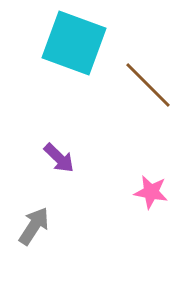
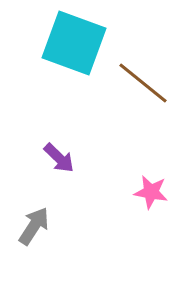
brown line: moved 5 px left, 2 px up; rotated 6 degrees counterclockwise
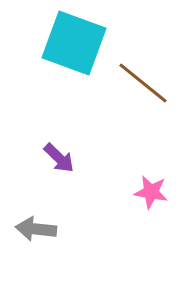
gray arrow: moved 2 px right, 3 px down; rotated 117 degrees counterclockwise
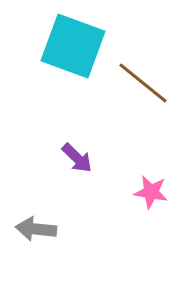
cyan square: moved 1 px left, 3 px down
purple arrow: moved 18 px right
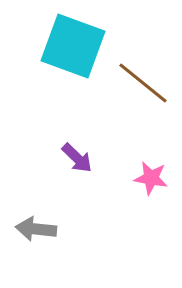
pink star: moved 14 px up
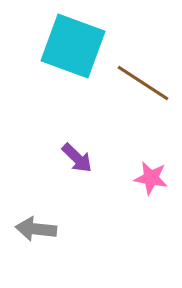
brown line: rotated 6 degrees counterclockwise
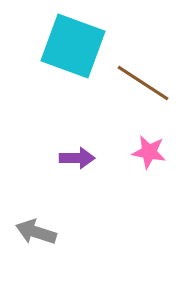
purple arrow: rotated 44 degrees counterclockwise
pink star: moved 2 px left, 26 px up
gray arrow: moved 3 px down; rotated 12 degrees clockwise
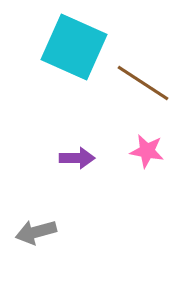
cyan square: moved 1 px right, 1 px down; rotated 4 degrees clockwise
pink star: moved 2 px left, 1 px up
gray arrow: rotated 33 degrees counterclockwise
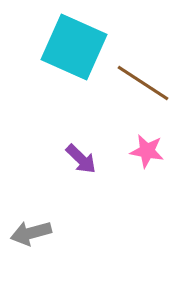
purple arrow: moved 4 px right, 1 px down; rotated 44 degrees clockwise
gray arrow: moved 5 px left, 1 px down
